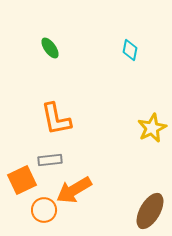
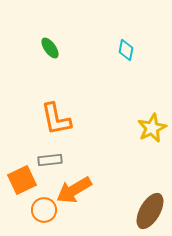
cyan diamond: moved 4 px left
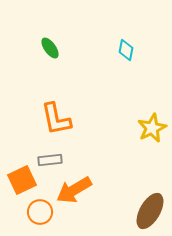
orange circle: moved 4 px left, 2 px down
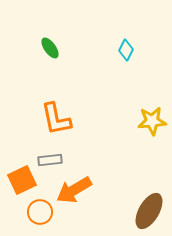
cyan diamond: rotated 15 degrees clockwise
yellow star: moved 7 px up; rotated 20 degrees clockwise
brown ellipse: moved 1 px left
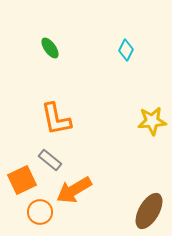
gray rectangle: rotated 45 degrees clockwise
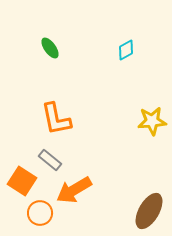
cyan diamond: rotated 35 degrees clockwise
orange square: moved 1 px down; rotated 32 degrees counterclockwise
orange circle: moved 1 px down
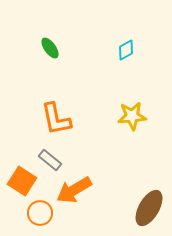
yellow star: moved 20 px left, 5 px up
brown ellipse: moved 3 px up
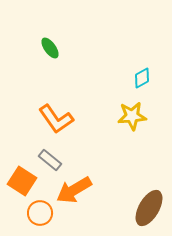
cyan diamond: moved 16 px right, 28 px down
orange L-shape: rotated 24 degrees counterclockwise
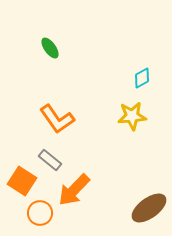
orange L-shape: moved 1 px right
orange arrow: rotated 15 degrees counterclockwise
brown ellipse: rotated 24 degrees clockwise
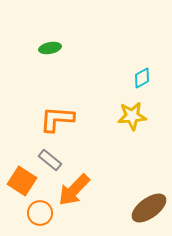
green ellipse: rotated 65 degrees counterclockwise
orange L-shape: rotated 129 degrees clockwise
